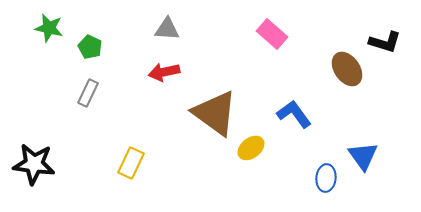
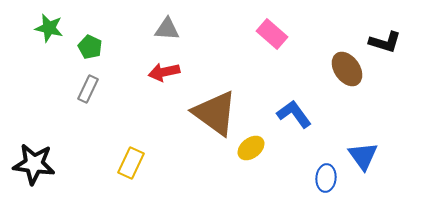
gray rectangle: moved 4 px up
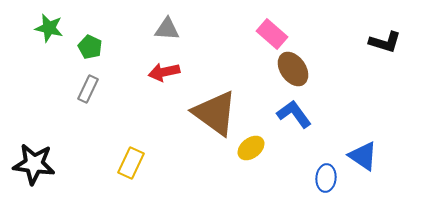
brown ellipse: moved 54 px left
blue triangle: rotated 20 degrees counterclockwise
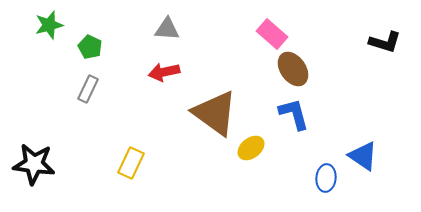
green star: moved 3 px up; rotated 28 degrees counterclockwise
blue L-shape: rotated 21 degrees clockwise
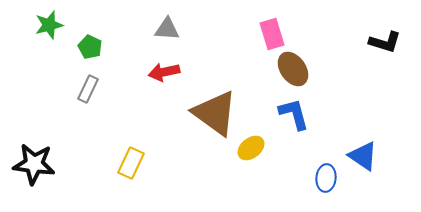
pink rectangle: rotated 32 degrees clockwise
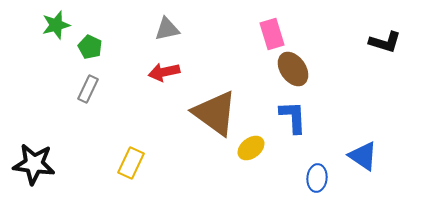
green star: moved 7 px right
gray triangle: rotated 16 degrees counterclockwise
blue L-shape: moved 1 px left, 3 px down; rotated 12 degrees clockwise
blue ellipse: moved 9 px left
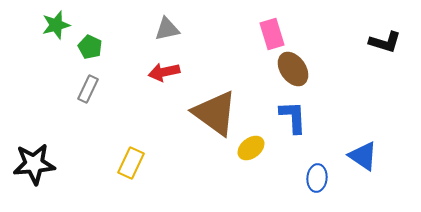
black star: rotated 12 degrees counterclockwise
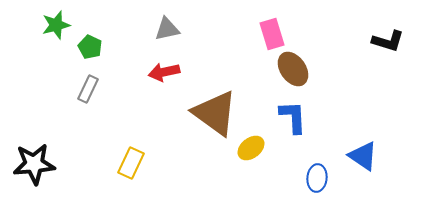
black L-shape: moved 3 px right, 1 px up
